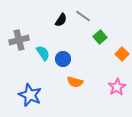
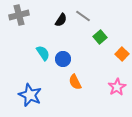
gray cross: moved 25 px up
orange semicircle: rotated 49 degrees clockwise
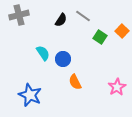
green square: rotated 16 degrees counterclockwise
orange square: moved 23 px up
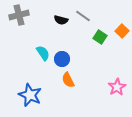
black semicircle: rotated 72 degrees clockwise
blue circle: moved 1 px left
orange semicircle: moved 7 px left, 2 px up
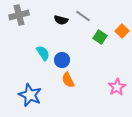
blue circle: moved 1 px down
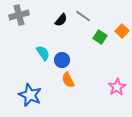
black semicircle: rotated 64 degrees counterclockwise
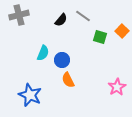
green square: rotated 16 degrees counterclockwise
cyan semicircle: rotated 56 degrees clockwise
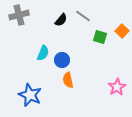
orange semicircle: rotated 14 degrees clockwise
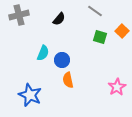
gray line: moved 12 px right, 5 px up
black semicircle: moved 2 px left, 1 px up
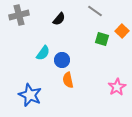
green square: moved 2 px right, 2 px down
cyan semicircle: rotated 14 degrees clockwise
